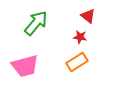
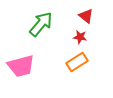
red triangle: moved 2 px left
green arrow: moved 5 px right, 1 px down
pink trapezoid: moved 4 px left
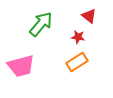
red triangle: moved 3 px right
red star: moved 2 px left
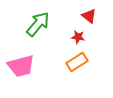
green arrow: moved 3 px left
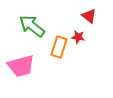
green arrow: moved 6 px left, 2 px down; rotated 92 degrees counterclockwise
orange rectangle: moved 18 px left, 15 px up; rotated 40 degrees counterclockwise
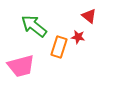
green arrow: moved 2 px right
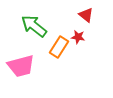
red triangle: moved 3 px left, 1 px up
orange rectangle: rotated 15 degrees clockwise
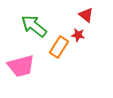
red star: moved 2 px up
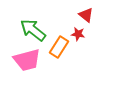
green arrow: moved 1 px left, 4 px down
red star: moved 1 px up
pink trapezoid: moved 6 px right, 6 px up
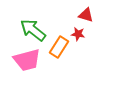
red triangle: rotated 21 degrees counterclockwise
